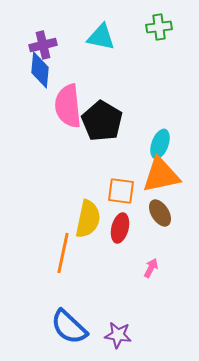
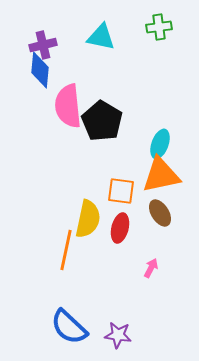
orange line: moved 3 px right, 3 px up
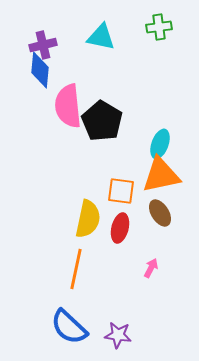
orange line: moved 10 px right, 19 px down
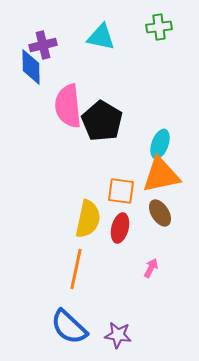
blue diamond: moved 9 px left, 3 px up; rotated 6 degrees counterclockwise
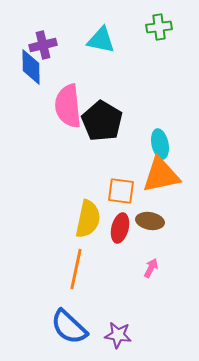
cyan triangle: moved 3 px down
cyan ellipse: rotated 32 degrees counterclockwise
brown ellipse: moved 10 px left, 8 px down; rotated 48 degrees counterclockwise
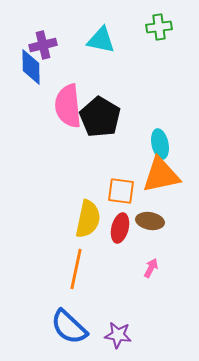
black pentagon: moved 2 px left, 4 px up
